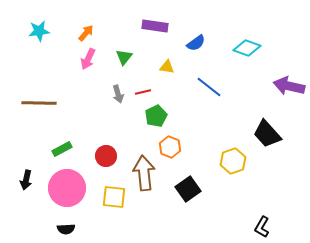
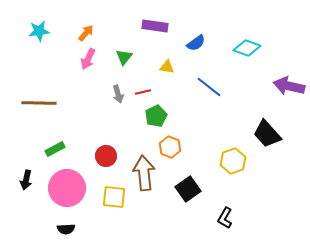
green rectangle: moved 7 px left
black L-shape: moved 37 px left, 9 px up
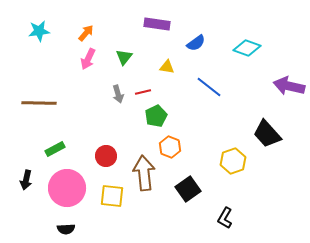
purple rectangle: moved 2 px right, 2 px up
yellow square: moved 2 px left, 1 px up
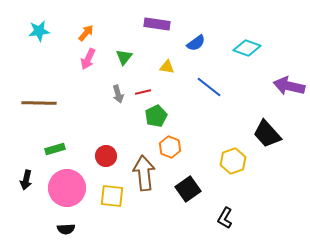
green rectangle: rotated 12 degrees clockwise
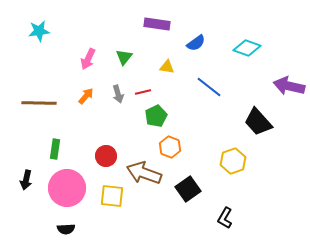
orange arrow: moved 63 px down
black trapezoid: moved 9 px left, 12 px up
green rectangle: rotated 66 degrees counterclockwise
brown arrow: rotated 64 degrees counterclockwise
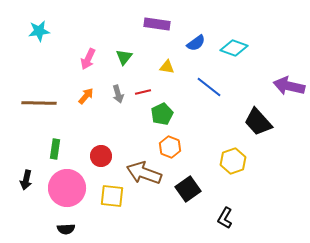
cyan diamond: moved 13 px left
green pentagon: moved 6 px right, 2 px up
red circle: moved 5 px left
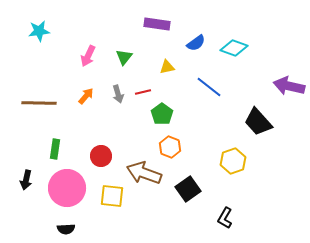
pink arrow: moved 3 px up
yellow triangle: rotated 21 degrees counterclockwise
green pentagon: rotated 10 degrees counterclockwise
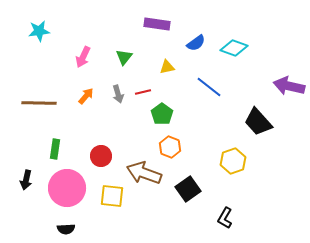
pink arrow: moved 5 px left, 1 px down
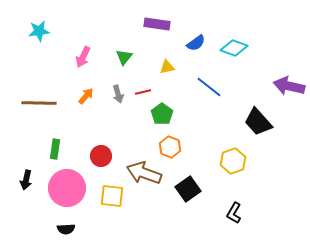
black L-shape: moved 9 px right, 5 px up
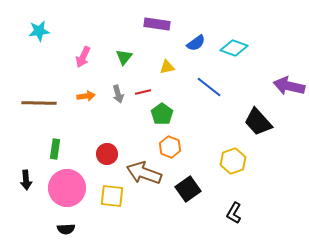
orange arrow: rotated 42 degrees clockwise
red circle: moved 6 px right, 2 px up
black arrow: rotated 18 degrees counterclockwise
